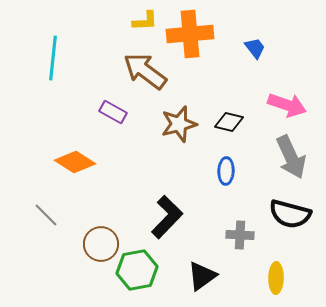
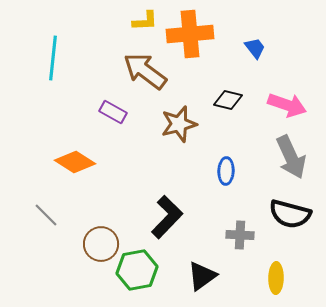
black diamond: moved 1 px left, 22 px up
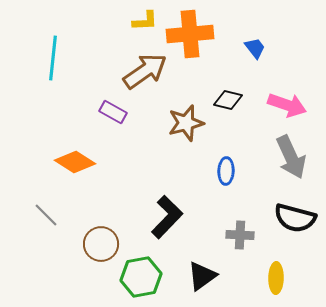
brown arrow: rotated 108 degrees clockwise
brown star: moved 7 px right, 1 px up
black semicircle: moved 5 px right, 4 px down
green hexagon: moved 4 px right, 7 px down
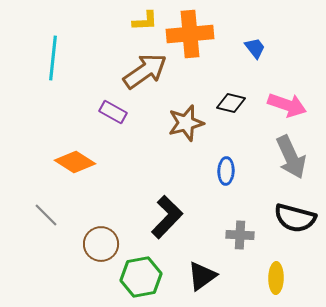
black diamond: moved 3 px right, 3 px down
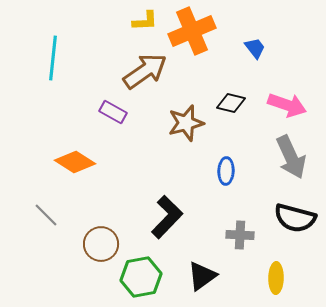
orange cross: moved 2 px right, 3 px up; rotated 18 degrees counterclockwise
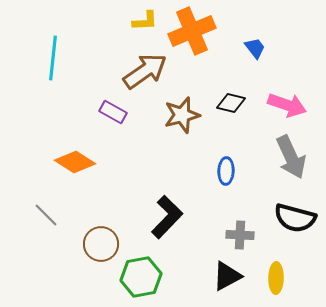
brown star: moved 4 px left, 8 px up
black triangle: moved 25 px right; rotated 8 degrees clockwise
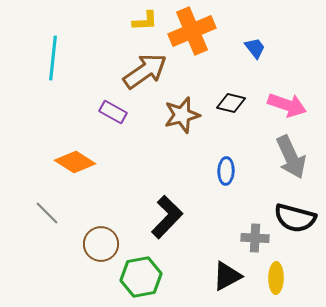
gray line: moved 1 px right, 2 px up
gray cross: moved 15 px right, 3 px down
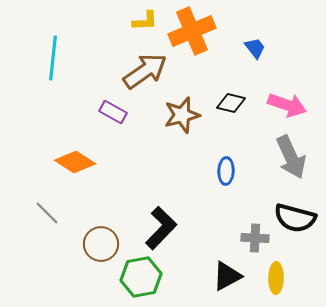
black L-shape: moved 6 px left, 11 px down
